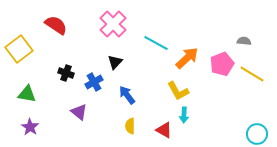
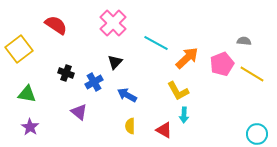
pink cross: moved 1 px up
blue arrow: rotated 24 degrees counterclockwise
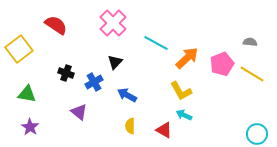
gray semicircle: moved 6 px right, 1 px down
yellow L-shape: moved 3 px right
cyan arrow: rotated 112 degrees clockwise
